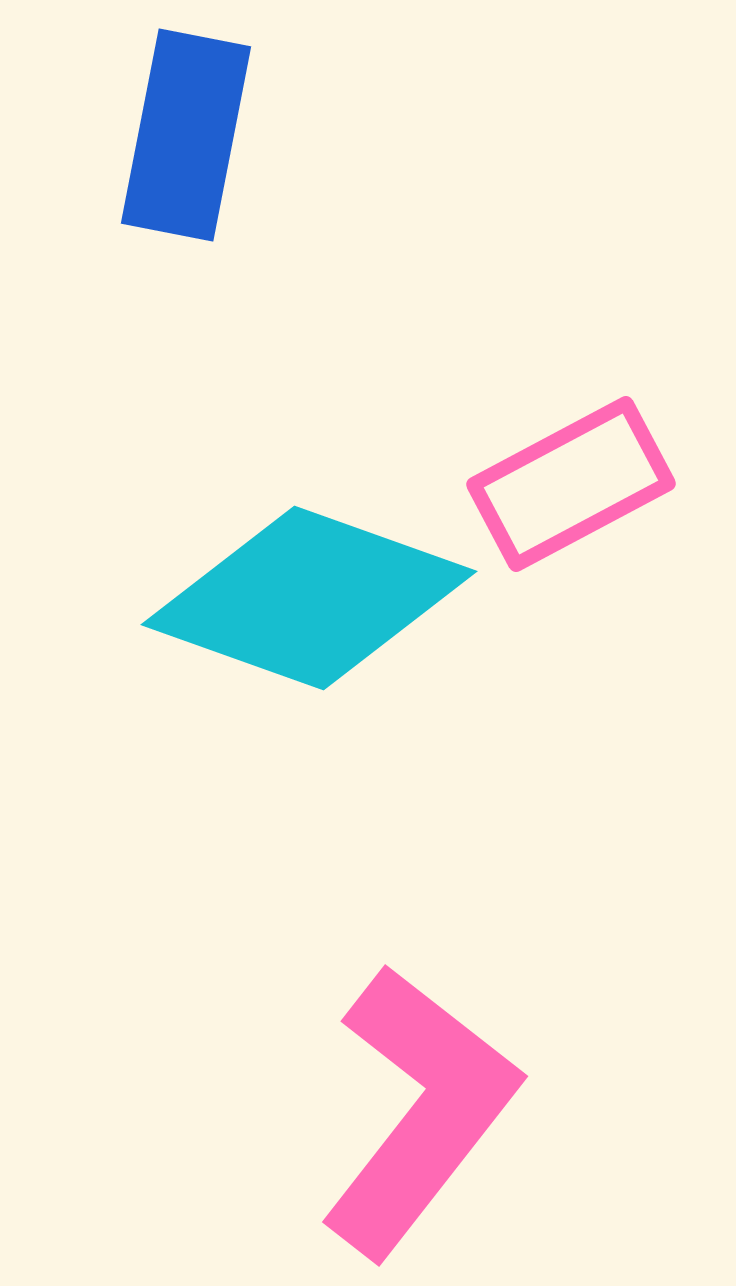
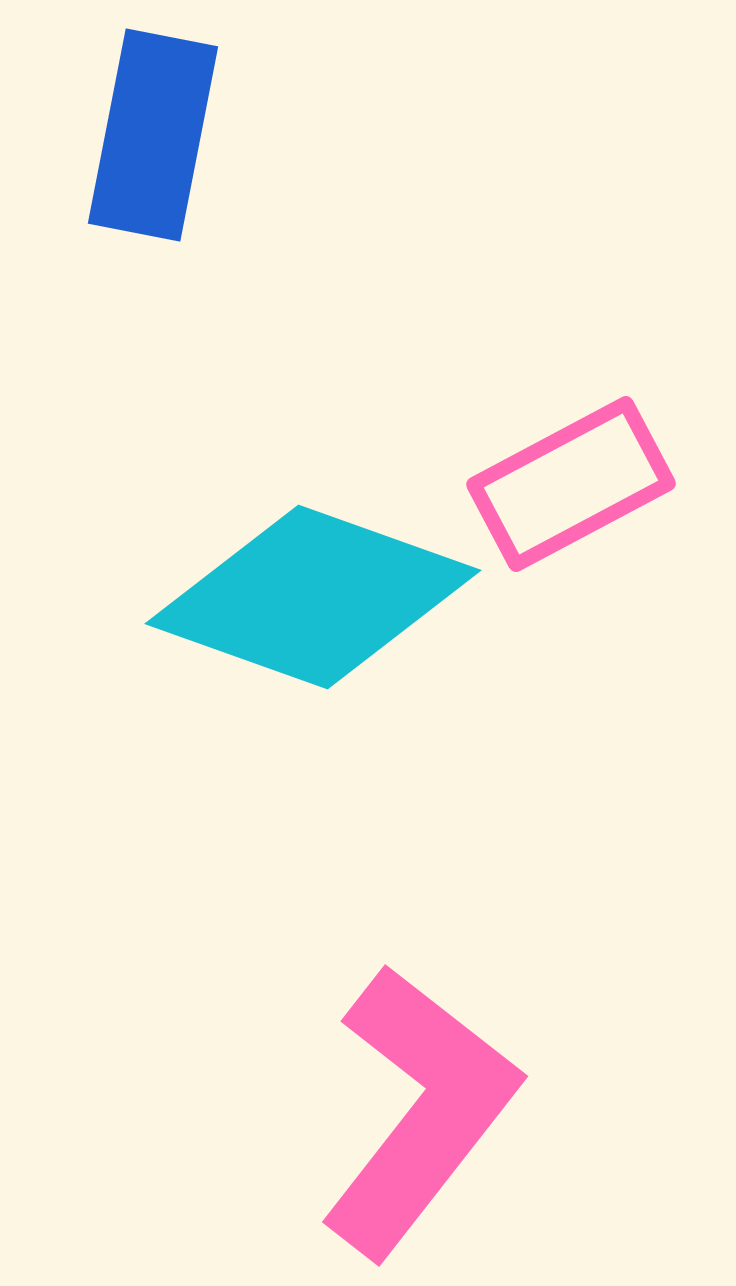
blue rectangle: moved 33 px left
cyan diamond: moved 4 px right, 1 px up
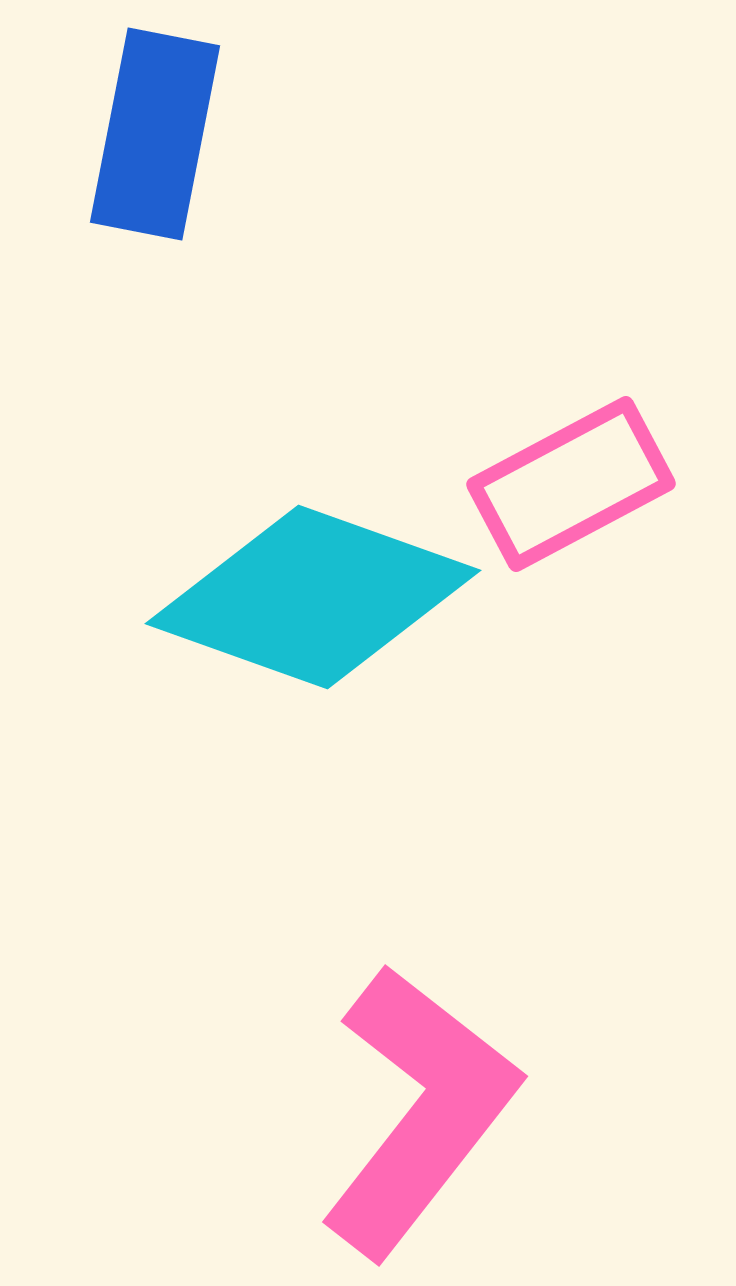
blue rectangle: moved 2 px right, 1 px up
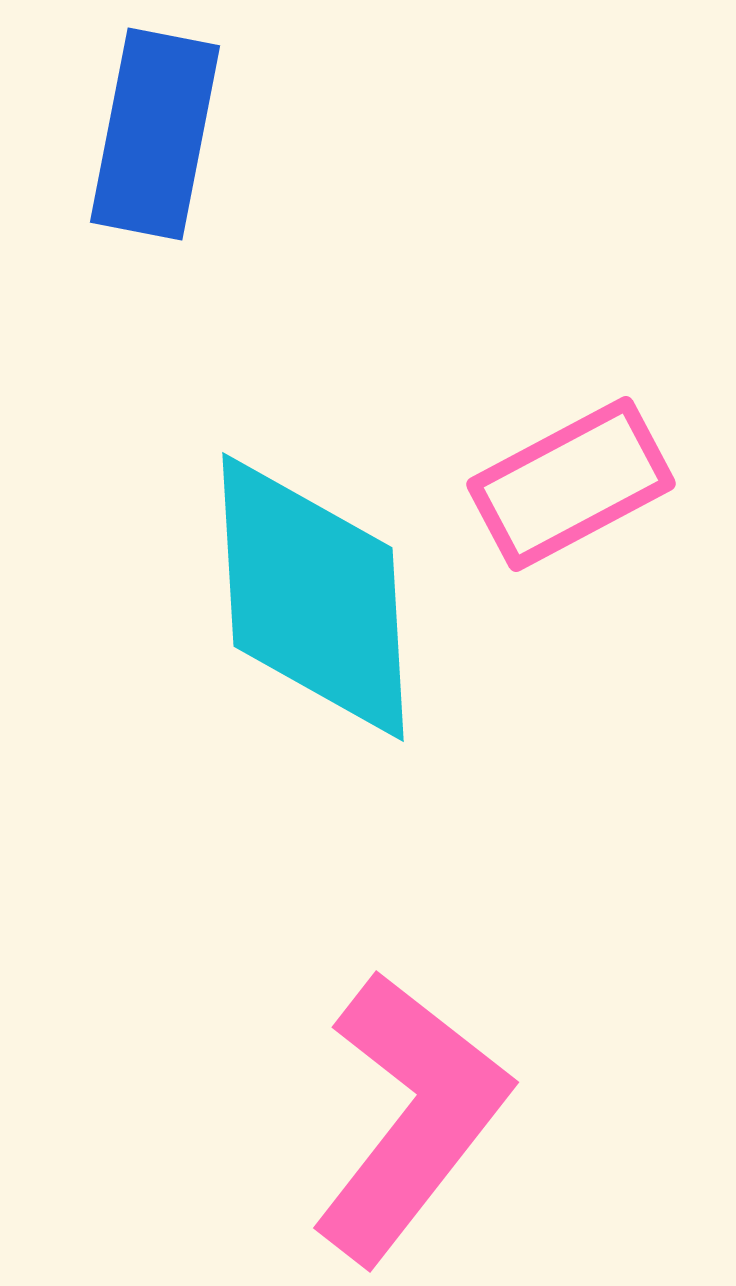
cyan diamond: rotated 67 degrees clockwise
pink L-shape: moved 9 px left, 6 px down
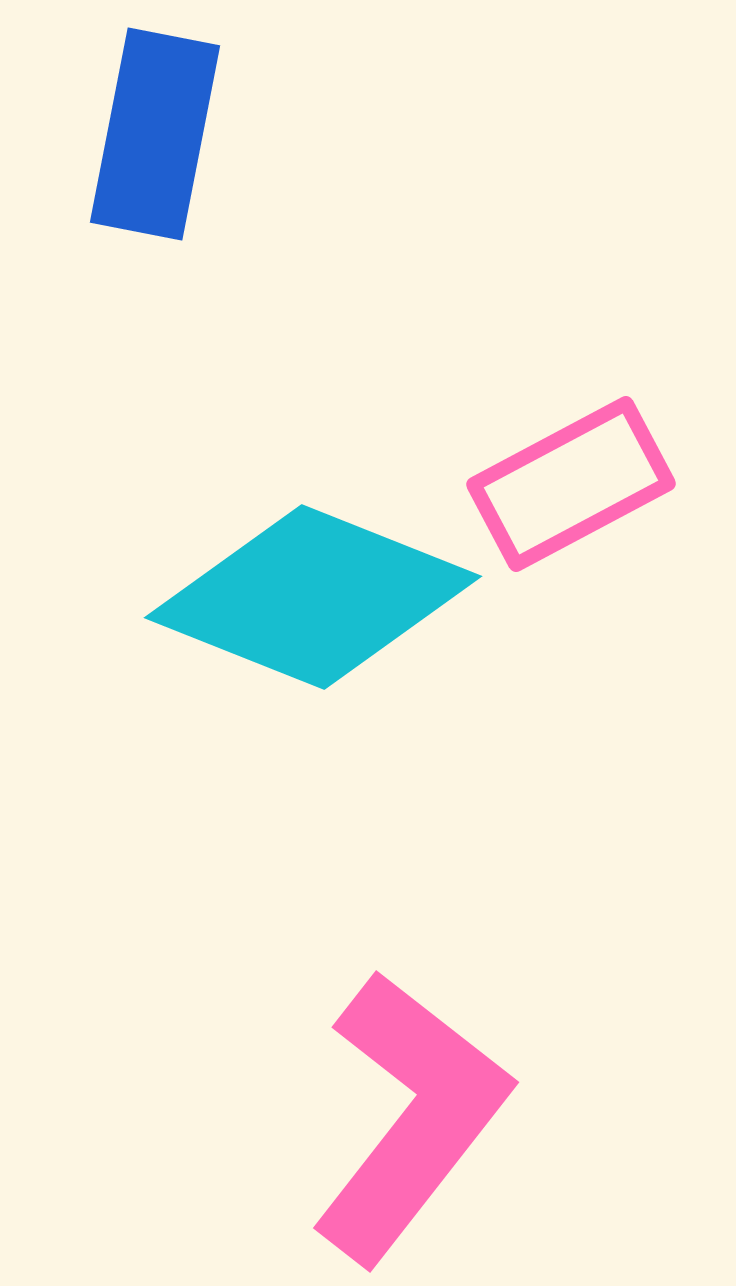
cyan diamond: rotated 65 degrees counterclockwise
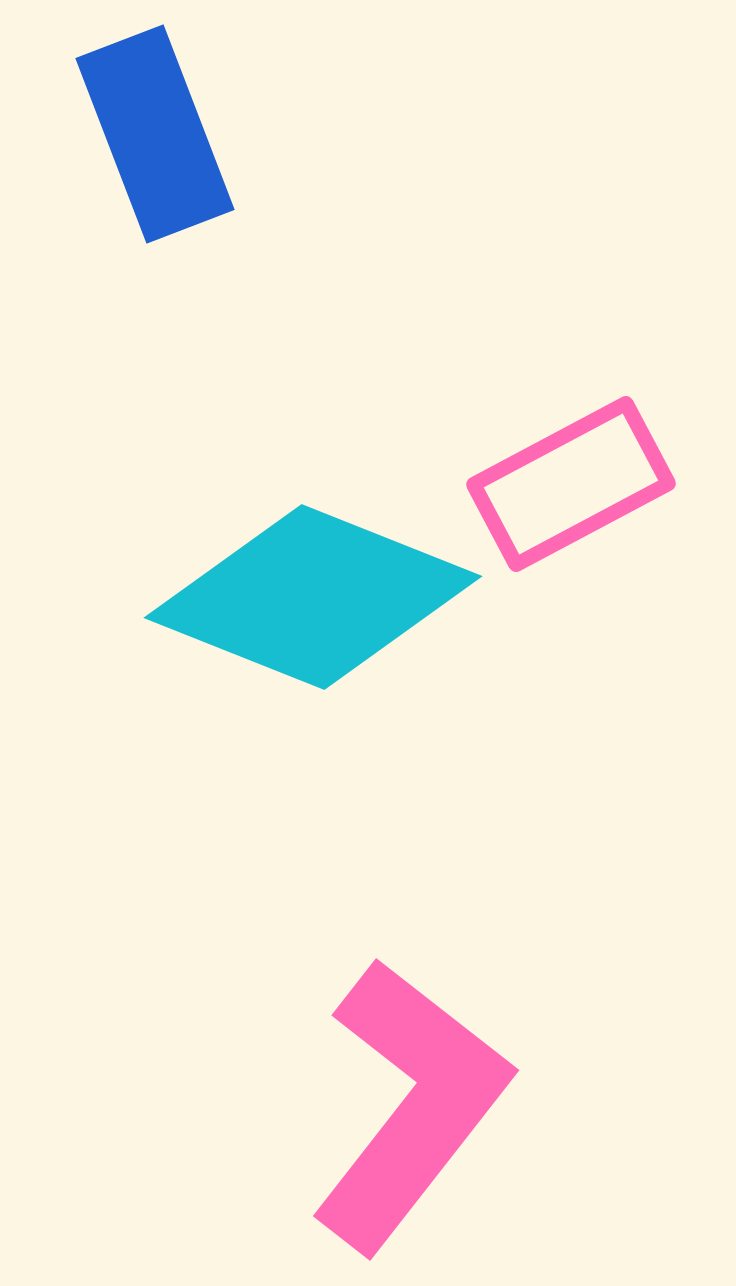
blue rectangle: rotated 32 degrees counterclockwise
pink L-shape: moved 12 px up
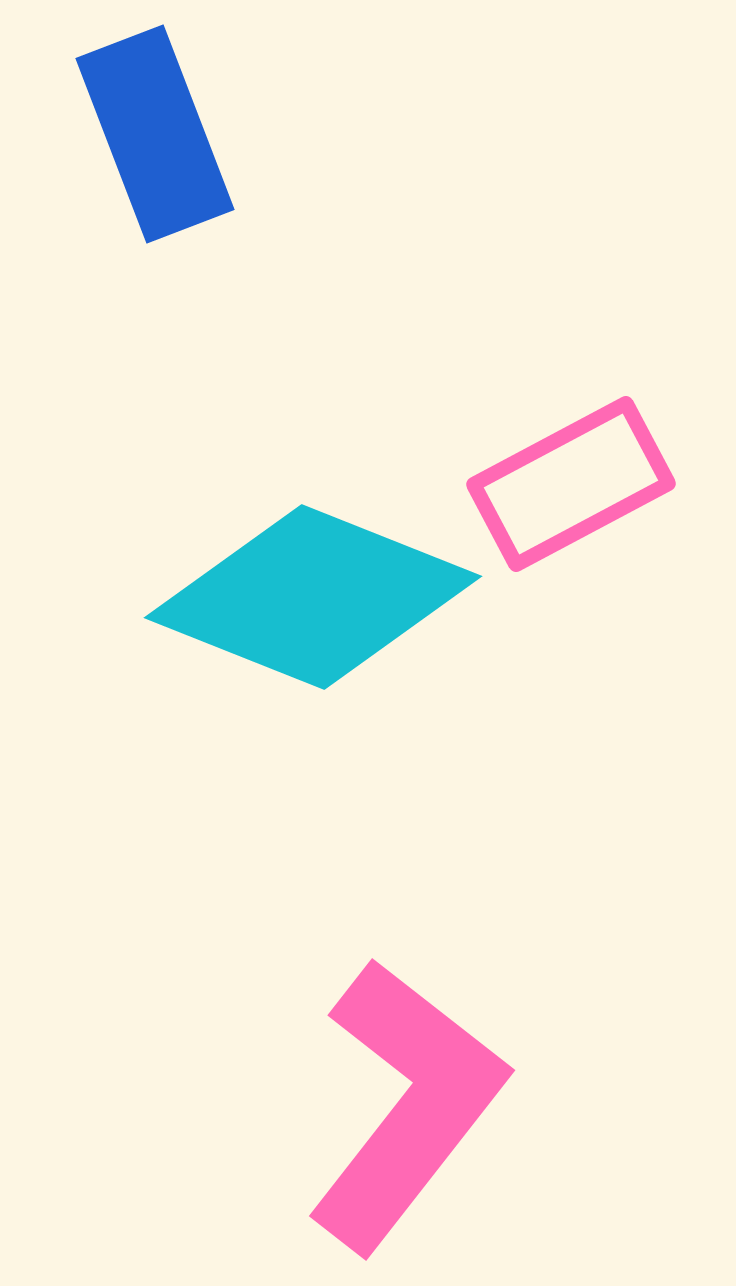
pink L-shape: moved 4 px left
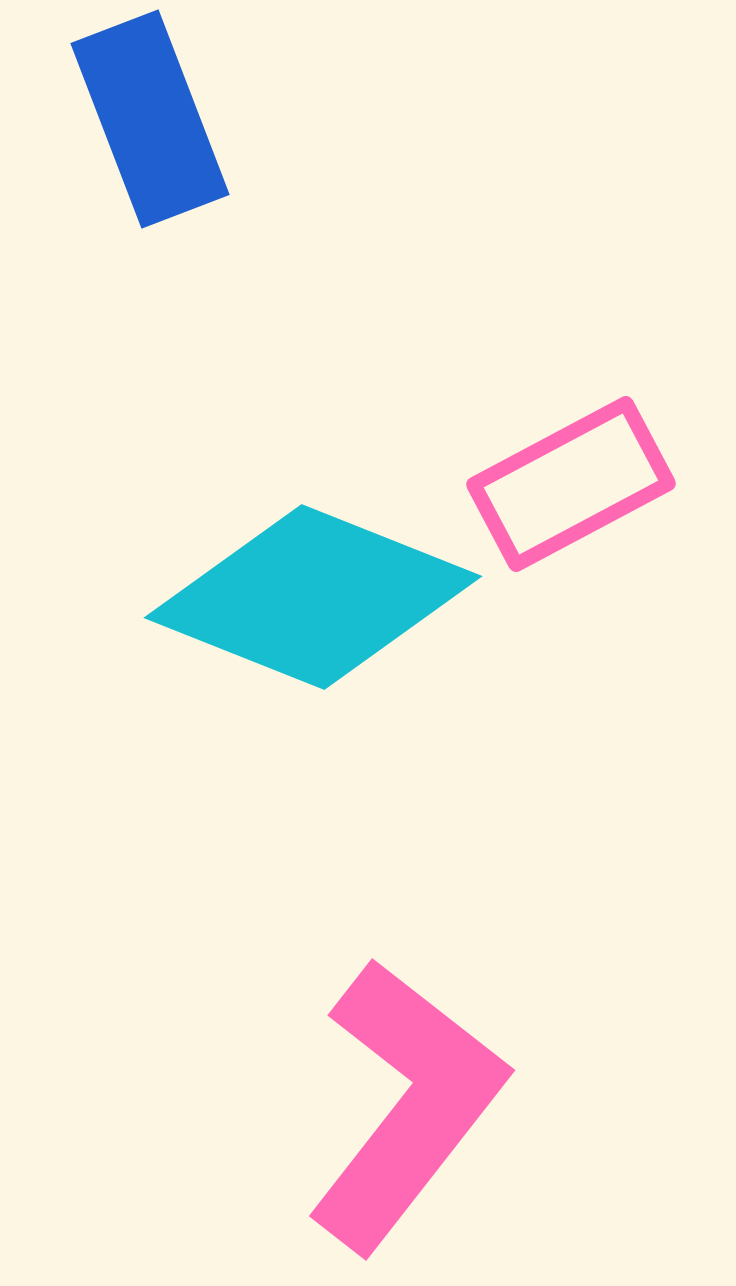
blue rectangle: moved 5 px left, 15 px up
